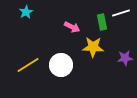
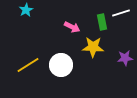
cyan star: moved 2 px up
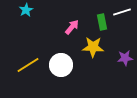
white line: moved 1 px right, 1 px up
pink arrow: rotated 77 degrees counterclockwise
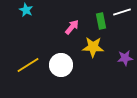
cyan star: rotated 16 degrees counterclockwise
green rectangle: moved 1 px left, 1 px up
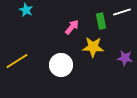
purple star: rotated 14 degrees clockwise
yellow line: moved 11 px left, 4 px up
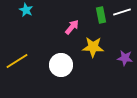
green rectangle: moved 6 px up
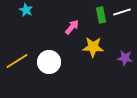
white circle: moved 12 px left, 3 px up
